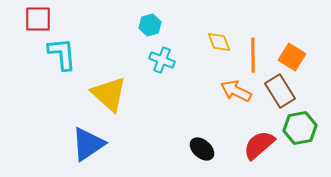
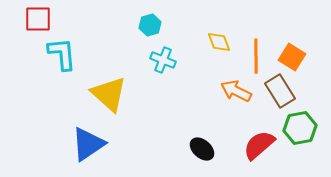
orange line: moved 3 px right, 1 px down
cyan cross: moved 1 px right
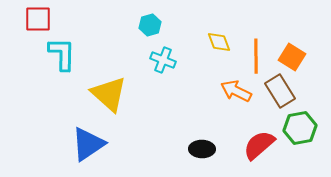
cyan L-shape: rotated 6 degrees clockwise
black ellipse: rotated 40 degrees counterclockwise
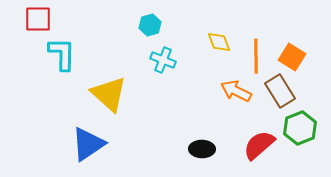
green hexagon: rotated 12 degrees counterclockwise
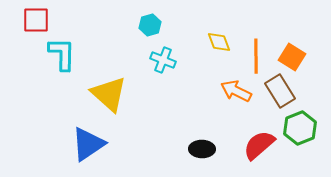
red square: moved 2 px left, 1 px down
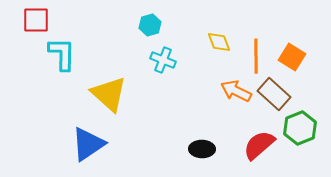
brown rectangle: moved 6 px left, 3 px down; rotated 16 degrees counterclockwise
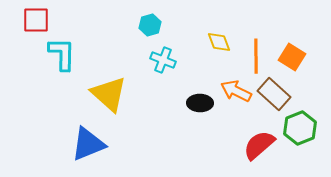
blue triangle: rotated 12 degrees clockwise
black ellipse: moved 2 px left, 46 px up
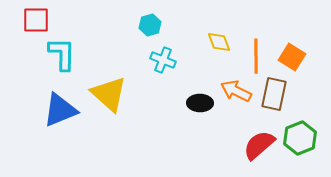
brown rectangle: rotated 60 degrees clockwise
green hexagon: moved 10 px down
blue triangle: moved 28 px left, 34 px up
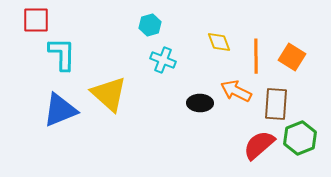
brown rectangle: moved 2 px right, 10 px down; rotated 8 degrees counterclockwise
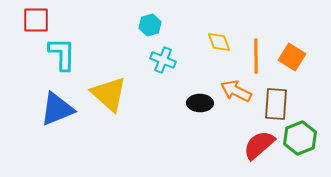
blue triangle: moved 3 px left, 1 px up
